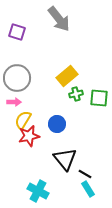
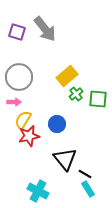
gray arrow: moved 14 px left, 10 px down
gray circle: moved 2 px right, 1 px up
green cross: rotated 24 degrees counterclockwise
green square: moved 1 px left, 1 px down
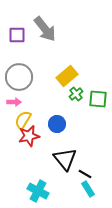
purple square: moved 3 px down; rotated 18 degrees counterclockwise
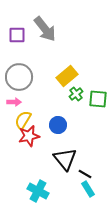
blue circle: moved 1 px right, 1 px down
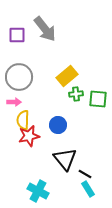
green cross: rotated 32 degrees clockwise
yellow semicircle: rotated 30 degrees counterclockwise
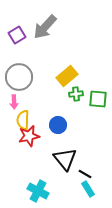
gray arrow: moved 2 px up; rotated 80 degrees clockwise
purple square: rotated 30 degrees counterclockwise
pink arrow: rotated 88 degrees clockwise
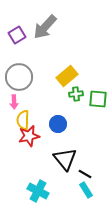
blue circle: moved 1 px up
cyan rectangle: moved 2 px left, 1 px down
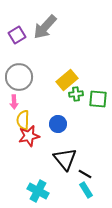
yellow rectangle: moved 4 px down
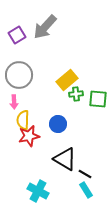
gray circle: moved 2 px up
black triangle: rotated 20 degrees counterclockwise
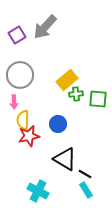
gray circle: moved 1 px right
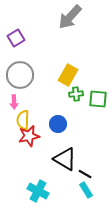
gray arrow: moved 25 px right, 10 px up
purple square: moved 1 px left, 3 px down
yellow rectangle: moved 1 px right, 5 px up; rotated 20 degrees counterclockwise
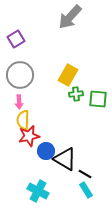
purple square: moved 1 px down
pink arrow: moved 5 px right
blue circle: moved 12 px left, 27 px down
